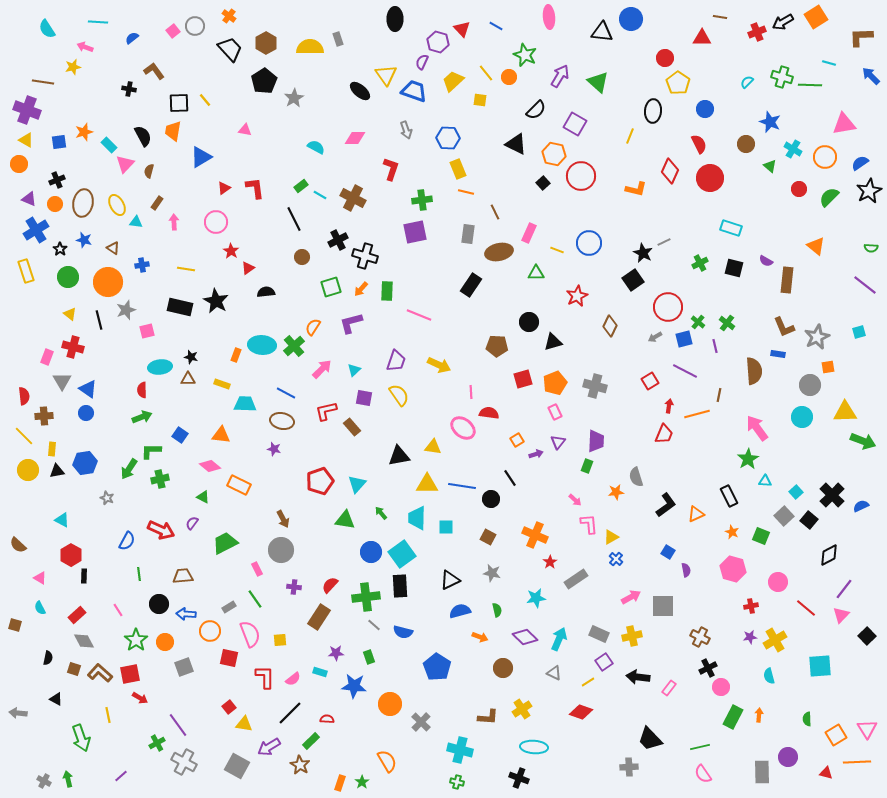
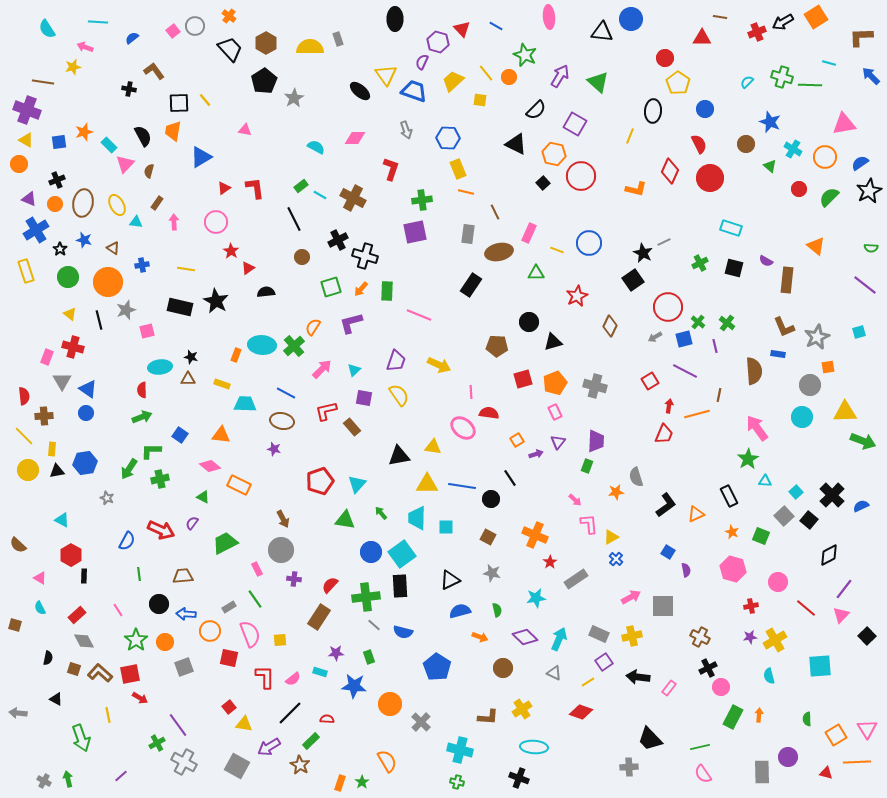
purple cross at (294, 587): moved 8 px up
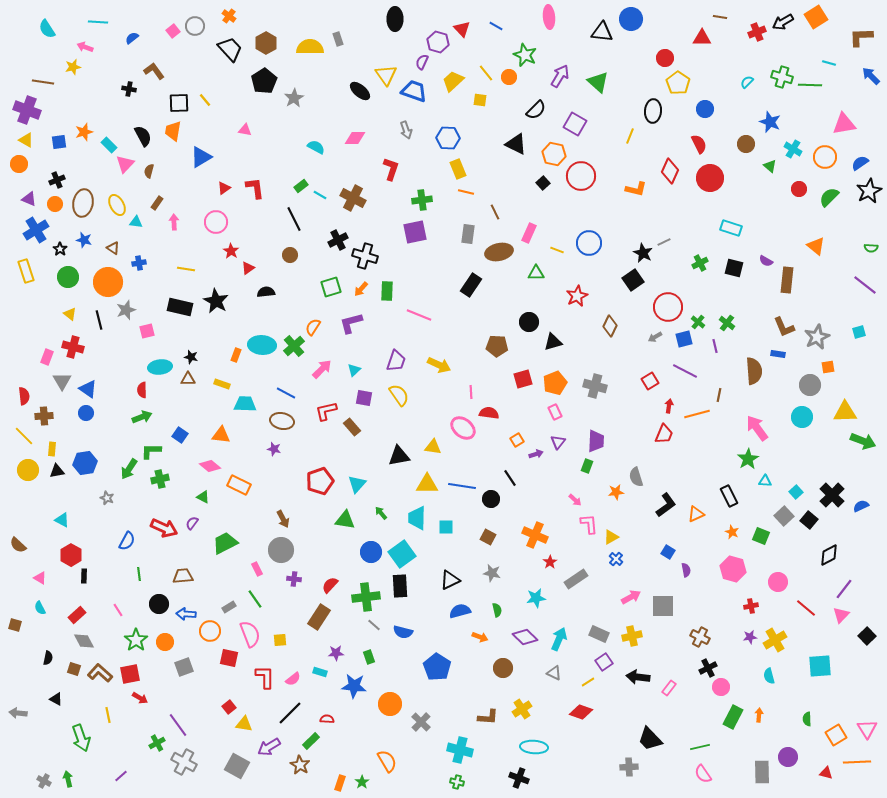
brown circle at (302, 257): moved 12 px left, 2 px up
blue cross at (142, 265): moved 3 px left, 2 px up
red arrow at (161, 530): moved 3 px right, 2 px up
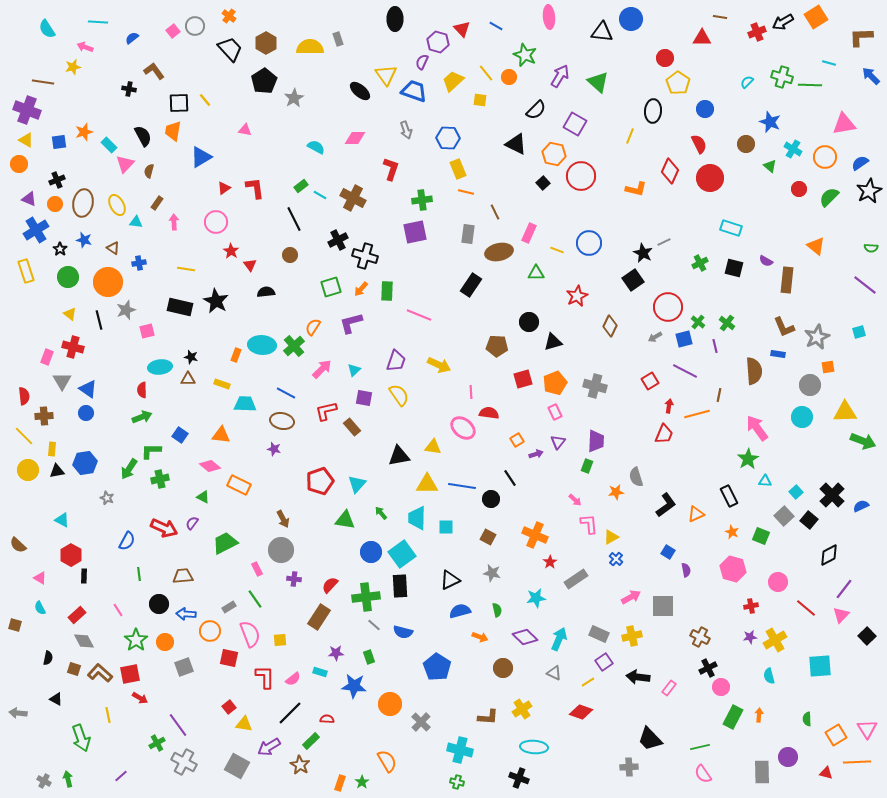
red triangle at (248, 268): moved 2 px right, 3 px up; rotated 32 degrees counterclockwise
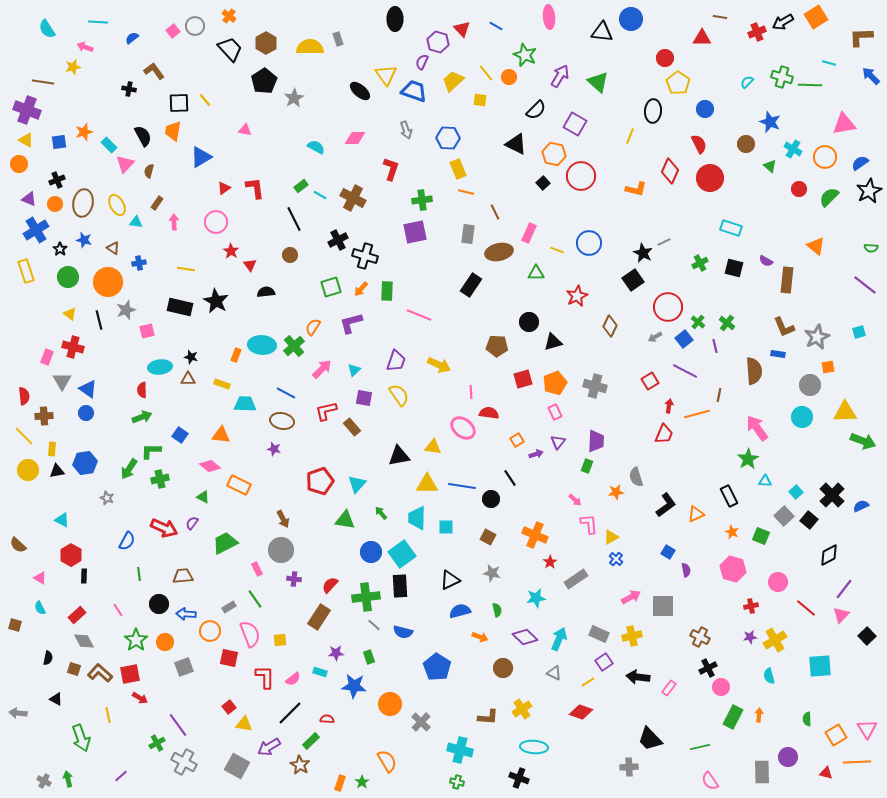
blue square at (684, 339): rotated 24 degrees counterclockwise
pink semicircle at (703, 774): moved 7 px right, 7 px down
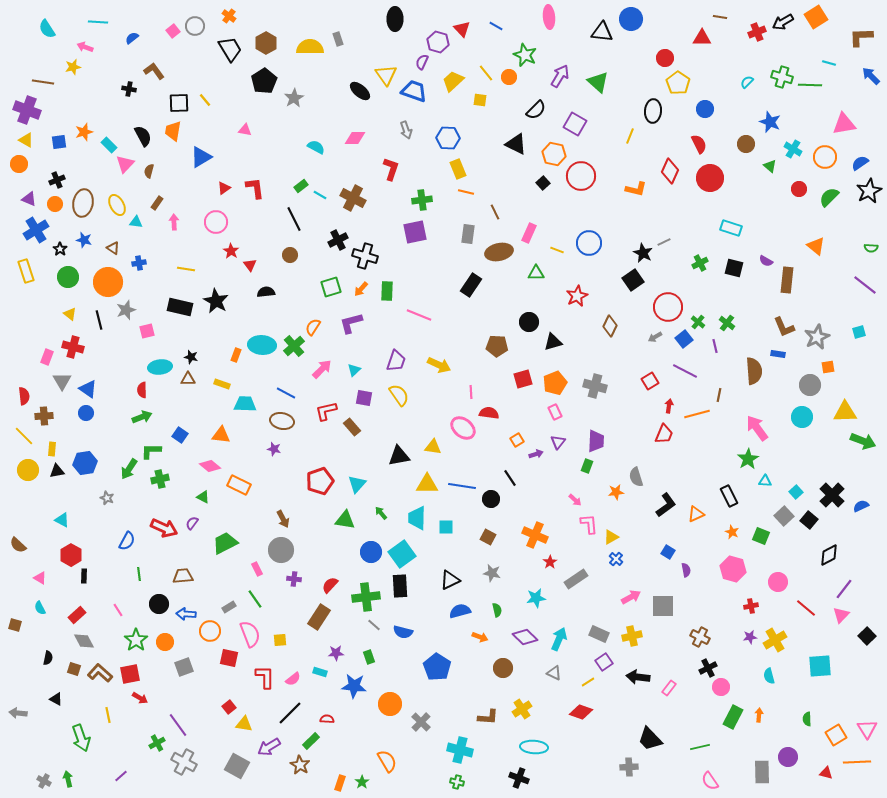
black trapezoid at (230, 49): rotated 12 degrees clockwise
